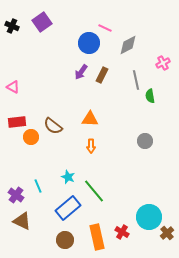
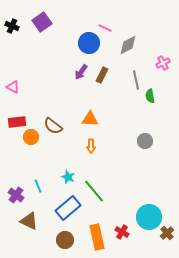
brown triangle: moved 7 px right
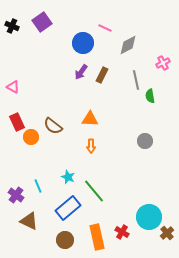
blue circle: moved 6 px left
red rectangle: rotated 72 degrees clockwise
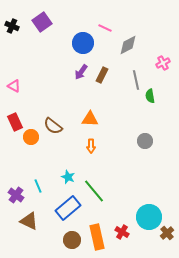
pink triangle: moved 1 px right, 1 px up
red rectangle: moved 2 px left
brown circle: moved 7 px right
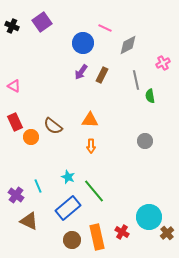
orange triangle: moved 1 px down
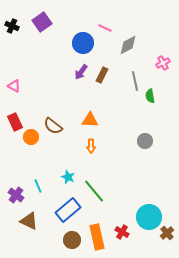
gray line: moved 1 px left, 1 px down
blue rectangle: moved 2 px down
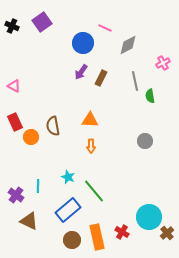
brown rectangle: moved 1 px left, 3 px down
brown semicircle: rotated 42 degrees clockwise
cyan line: rotated 24 degrees clockwise
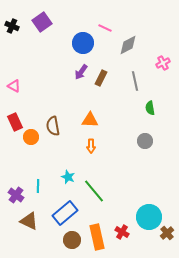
green semicircle: moved 12 px down
blue rectangle: moved 3 px left, 3 px down
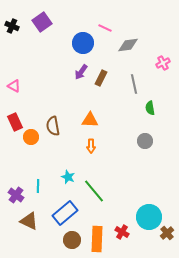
gray diamond: rotated 20 degrees clockwise
gray line: moved 1 px left, 3 px down
orange rectangle: moved 2 px down; rotated 15 degrees clockwise
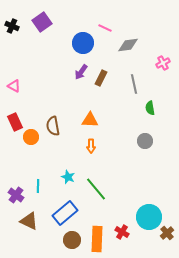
green line: moved 2 px right, 2 px up
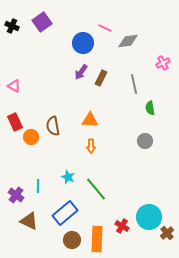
gray diamond: moved 4 px up
red cross: moved 6 px up
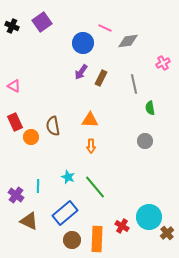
green line: moved 1 px left, 2 px up
